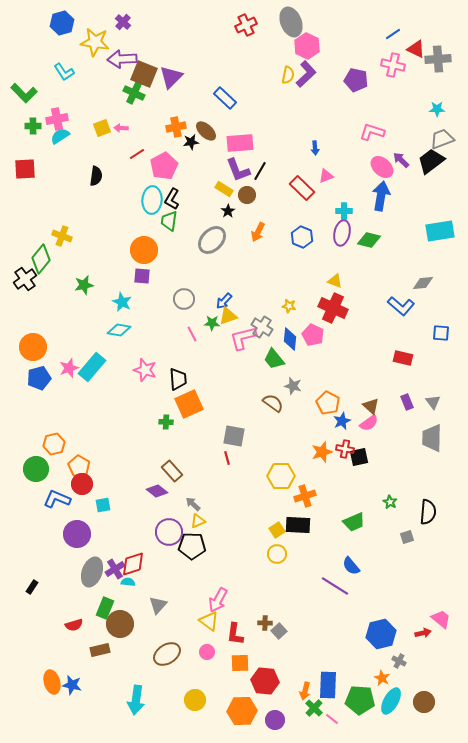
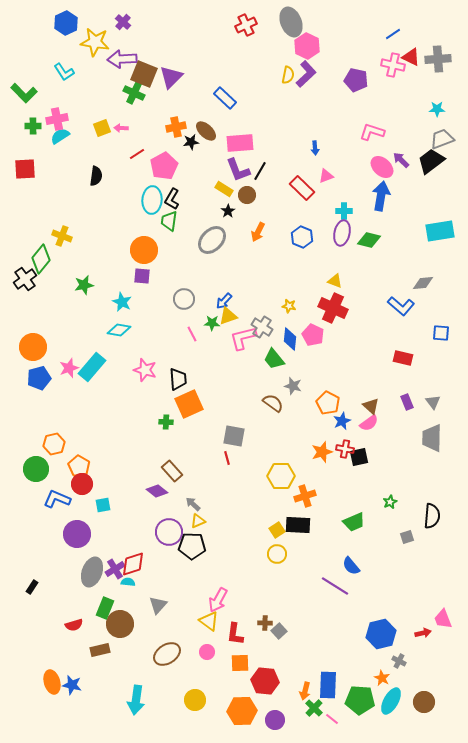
blue hexagon at (62, 23): moved 4 px right; rotated 10 degrees counterclockwise
red triangle at (416, 49): moved 5 px left, 8 px down
green star at (390, 502): rotated 16 degrees clockwise
black semicircle at (428, 512): moved 4 px right, 4 px down
pink trapezoid at (441, 619): moved 2 px right; rotated 150 degrees counterclockwise
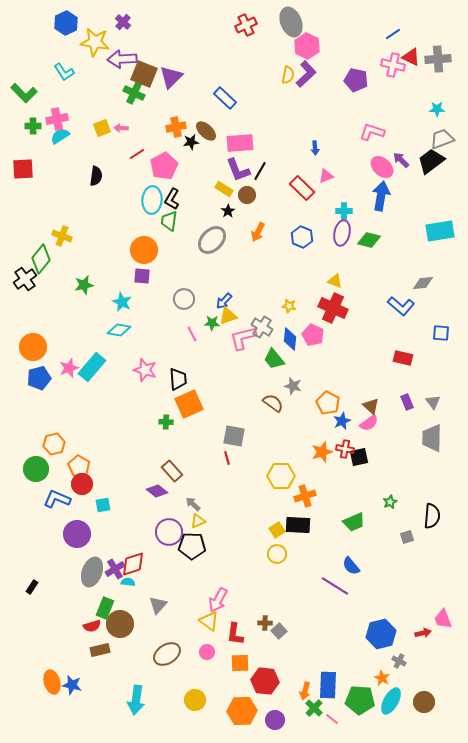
red square at (25, 169): moved 2 px left
red semicircle at (74, 625): moved 18 px right, 1 px down
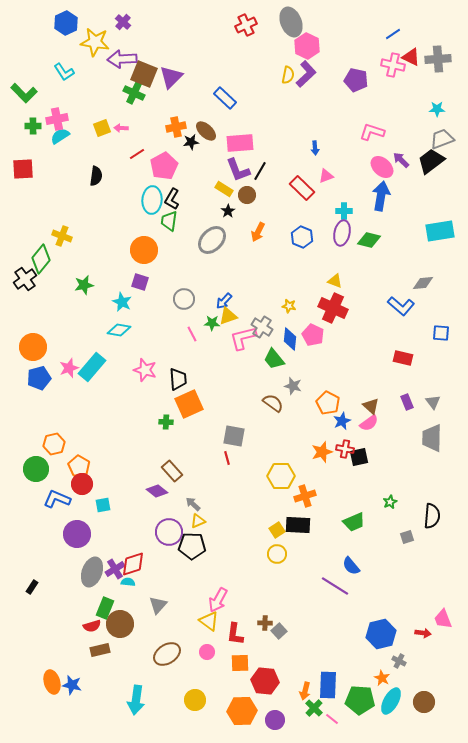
purple square at (142, 276): moved 2 px left, 6 px down; rotated 12 degrees clockwise
red arrow at (423, 633): rotated 21 degrees clockwise
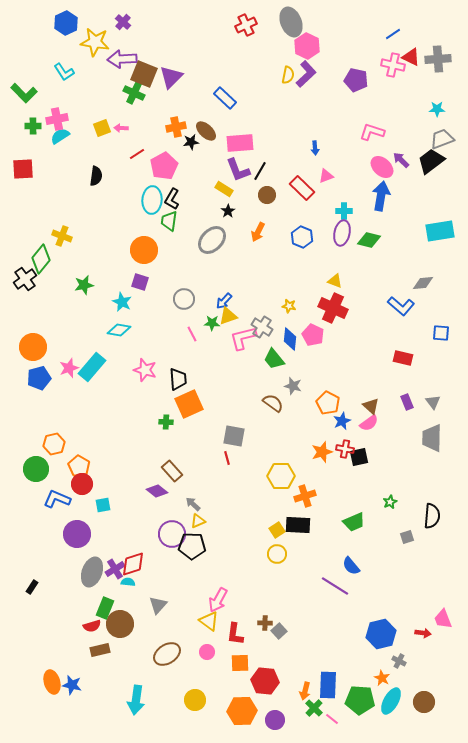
brown circle at (247, 195): moved 20 px right
purple circle at (169, 532): moved 3 px right, 2 px down
